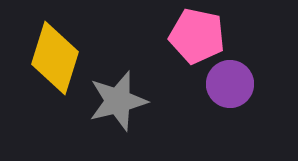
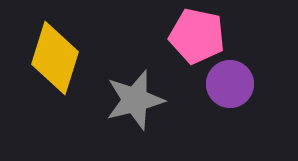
gray star: moved 17 px right, 1 px up
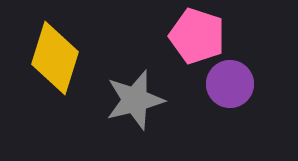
pink pentagon: rotated 6 degrees clockwise
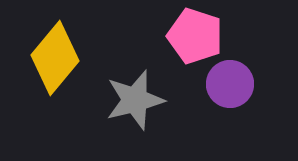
pink pentagon: moved 2 px left
yellow diamond: rotated 22 degrees clockwise
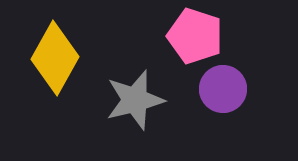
yellow diamond: rotated 10 degrees counterclockwise
purple circle: moved 7 px left, 5 px down
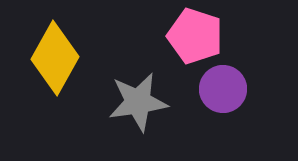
gray star: moved 3 px right, 2 px down; rotated 6 degrees clockwise
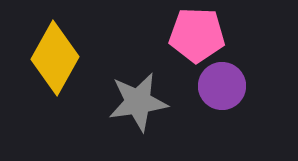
pink pentagon: moved 2 px right, 1 px up; rotated 16 degrees counterclockwise
purple circle: moved 1 px left, 3 px up
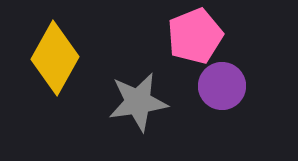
pink pentagon: moved 2 px left, 1 px down; rotated 24 degrees counterclockwise
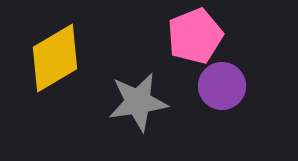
yellow diamond: rotated 30 degrees clockwise
